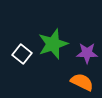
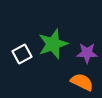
white square: rotated 24 degrees clockwise
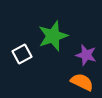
green star: moved 8 px up
purple star: moved 1 px left, 2 px down; rotated 15 degrees clockwise
